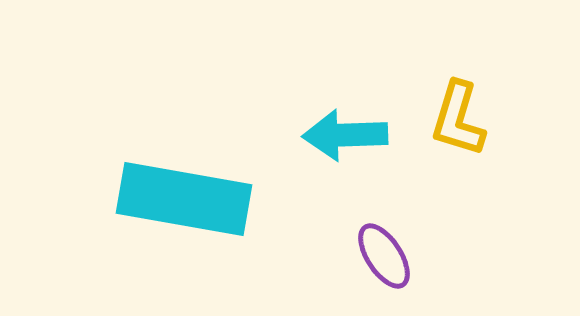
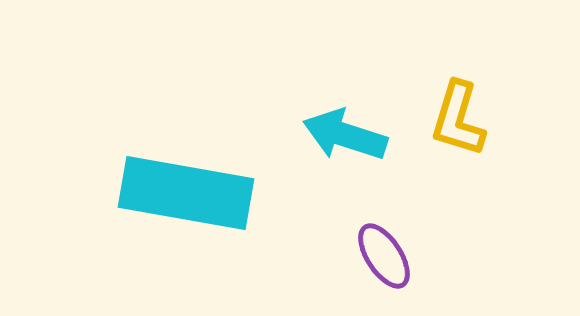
cyan arrow: rotated 20 degrees clockwise
cyan rectangle: moved 2 px right, 6 px up
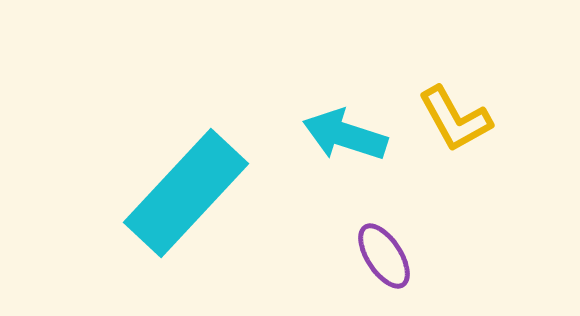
yellow L-shape: moved 3 px left; rotated 46 degrees counterclockwise
cyan rectangle: rotated 57 degrees counterclockwise
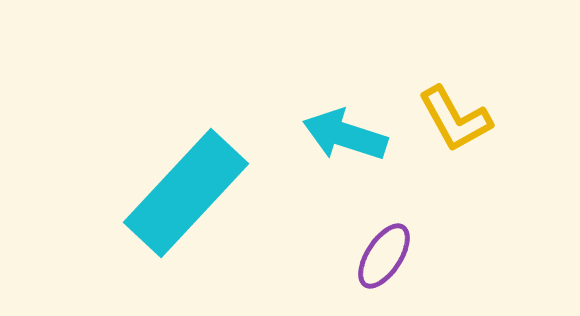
purple ellipse: rotated 66 degrees clockwise
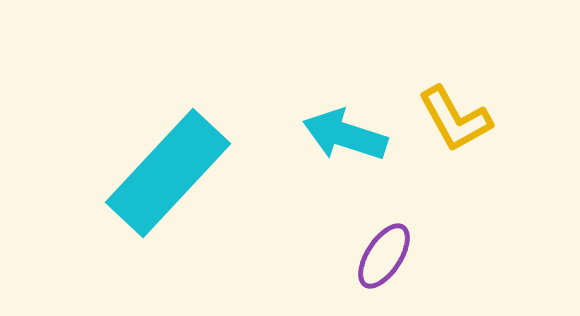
cyan rectangle: moved 18 px left, 20 px up
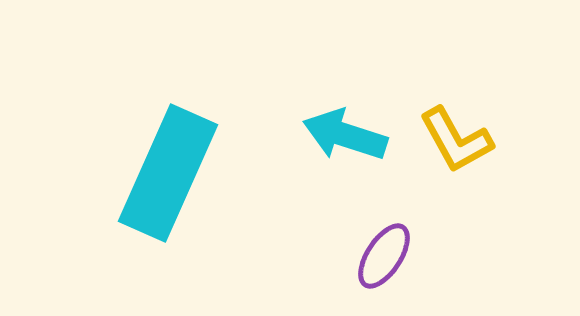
yellow L-shape: moved 1 px right, 21 px down
cyan rectangle: rotated 19 degrees counterclockwise
